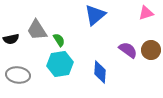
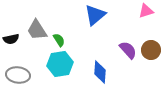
pink triangle: moved 2 px up
purple semicircle: rotated 12 degrees clockwise
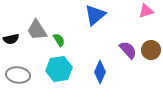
cyan hexagon: moved 1 px left, 5 px down
blue diamond: rotated 20 degrees clockwise
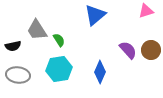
black semicircle: moved 2 px right, 7 px down
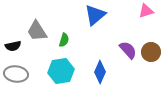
gray trapezoid: moved 1 px down
green semicircle: moved 5 px right; rotated 48 degrees clockwise
brown circle: moved 2 px down
cyan hexagon: moved 2 px right, 2 px down
gray ellipse: moved 2 px left, 1 px up
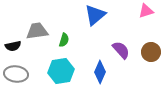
gray trapezoid: rotated 115 degrees clockwise
purple semicircle: moved 7 px left
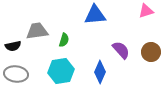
blue triangle: rotated 35 degrees clockwise
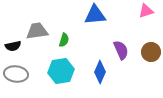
purple semicircle: rotated 18 degrees clockwise
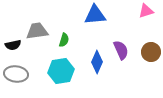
black semicircle: moved 1 px up
blue diamond: moved 3 px left, 10 px up
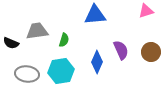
black semicircle: moved 2 px left, 2 px up; rotated 35 degrees clockwise
gray ellipse: moved 11 px right
